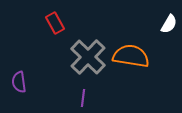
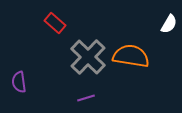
red rectangle: rotated 20 degrees counterclockwise
purple line: moved 3 px right; rotated 66 degrees clockwise
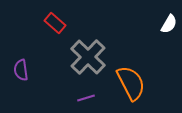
orange semicircle: moved 27 px down; rotated 54 degrees clockwise
purple semicircle: moved 2 px right, 12 px up
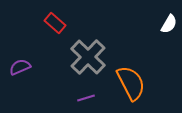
purple semicircle: moved 1 px left, 3 px up; rotated 75 degrees clockwise
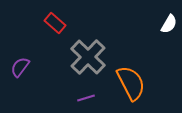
purple semicircle: rotated 30 degrees counterclockwise
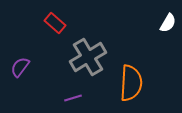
white semicircle: moved 1 px left, 1 px up
gray cross: rotated 15 degrees clockwise
orange semicircle: rotated 30 degrees clockwise
purple line: moved 13 px left
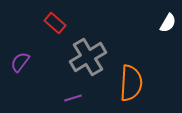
purple semicircle: moved 5 px up
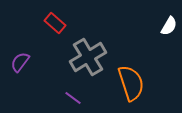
white semicircle: moved 1 px right, 3 px down
orange semicircle: rotated 21 degrees counterclockwise
purple line: rotated 54 degrees clockwise
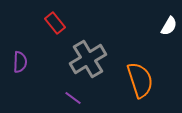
red rectangle: rotated 10 degrees clockwise
gray cross: moved 2 px down
purple semicircle: rotated 145 degrees clockwise
orange semicircle: moved 9 px right, 3 px up
